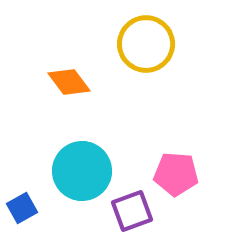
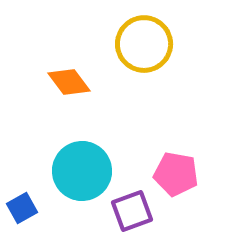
yellow circle: moved 2 px left
pink pentagon: rotated 6 degrees clockwise
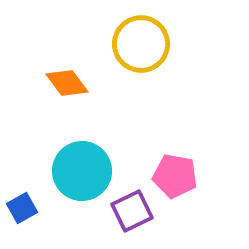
yellow circle: moved 3 px left
orange diamond: moved 2 px left, 1 px down
pink pentagon: moved 1 px left, 2 px down
purple square: rotated 6 degrees counterclockwise
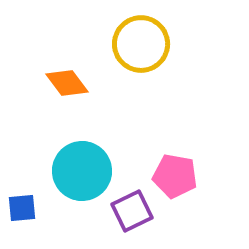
blue square: rotated 24 degrees clockwise
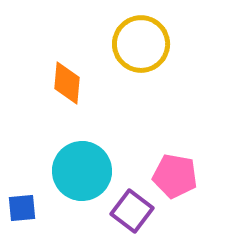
orange diamond: rotated 42 degrees clockwise
purple square: rotated 27 degrees counterclockwise
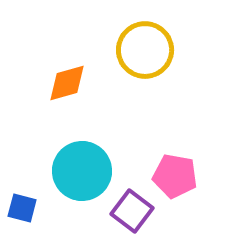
yellow circle: moved 4 px right, 6 px down
orange diamond: rotated 69 degrees clockwise
blue square: rotated 20 degrees clockwise
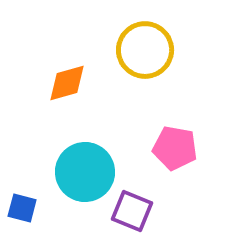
cyan circle: moved 3 px right, 1 px down
pink pentagon: moved 28 px up
purple square: rotated 15 degrees counterclockwise
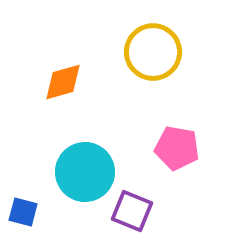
yellow circle: moved 8 px right, 2 px down
orange diamond: moved 4 px left, 1 px up
pink pentagon: moved 2 px right
blue square: moved 1 px right, 4 px down
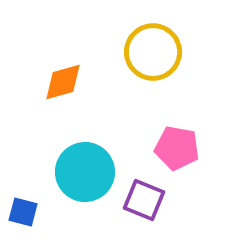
purple square: moved 12 px right, 11 px up
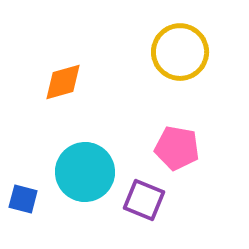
yellow circle: moved 27 px right
blue square: moved 13 px up
